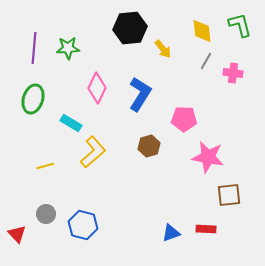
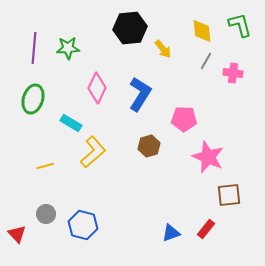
pink star: rotated 12 degrees clockwise
red rectangle: rotated 54 degrees counterclockwise
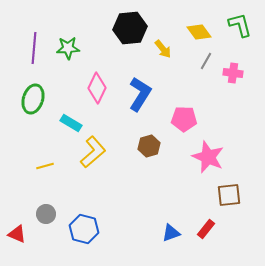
yellow diamond: moved 3 px left, 1 px down; rotated 30 degrees counterclockwise
blue hexagon: moved 1 px right, 4 px down
red triangle: rotated 24 degrees counterclockwise
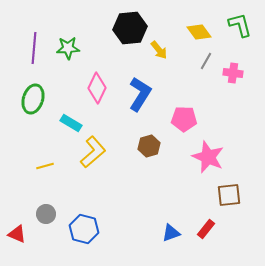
yellow arrow: moved 4 px left, 1 px down
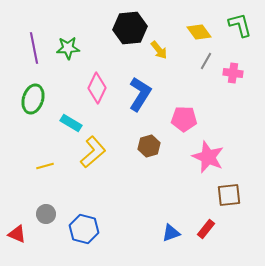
purple line: rotated 16 degrees counterclockwise
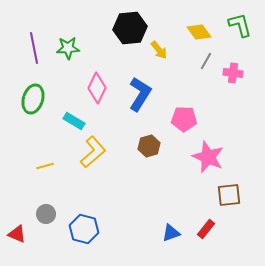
cyan rectangle: moved 3 px right, 2 px up
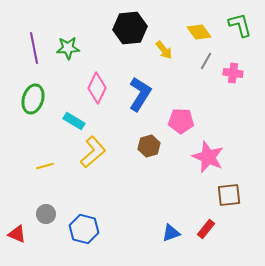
yellow arrow: moved 5 px right
pink pentagon: moved 3 px left, 2 px down
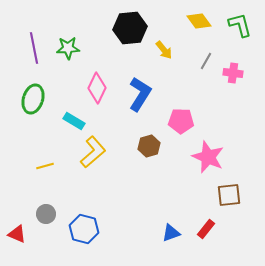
yellow diamond: moved 11 px up
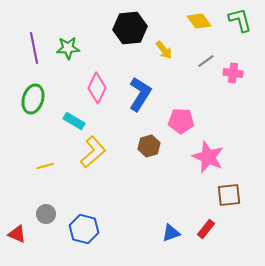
green L-shape: moved 5 px up
gray line: rotated 24 degrees clockwise
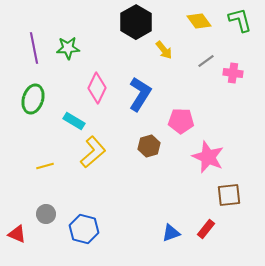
black hexagon: moved 6 px right, 6 px up; rotated 24 degrees counterclockwise
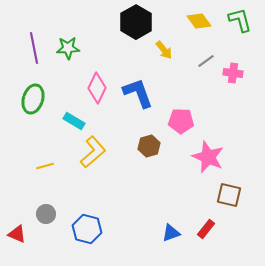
blue L-shape: moved 2 px left, 1 px up; rotated 52 degrees counterclockwise
brown square: rotated 20 degrees clockwise
blue hexagon: moved 3 px right
